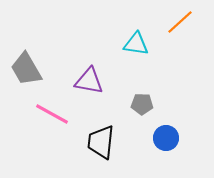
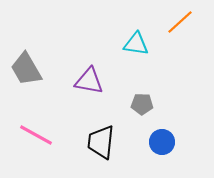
pink line: moved 16 px left, 21 px down
blue circle: moved 4 px left, 4 px down
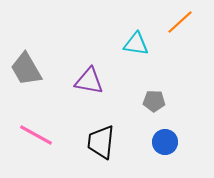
gray pentagon: moved 12 px right, 3 px up
blue circle: moved 3 px right
